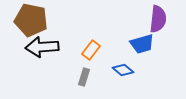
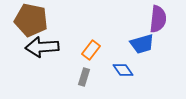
blue diamond: rotated 15 degrees clockwise
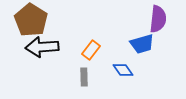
brown pentagon: rotated 20 degrees clockwise
gray rectangle: rotated 18 degrees counterclockwise
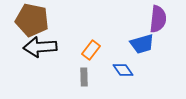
brown pentagon: moved 1 px right; rotated 20 degrees counterclockwise
black arrow: moved 2 px left
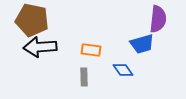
orange rectangle: rotated 60 degrees clockwise
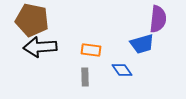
blue diamond: moved 1 px left
gray rectangle: moved 1 px right
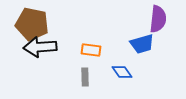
brown pentagon: moved 4 px down
blue diamond: moved 2 px down
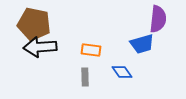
brown pentagon: moved 2 px right
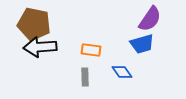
purple semicircle: moved 8 px left; rotated 28 degrees clockwise
